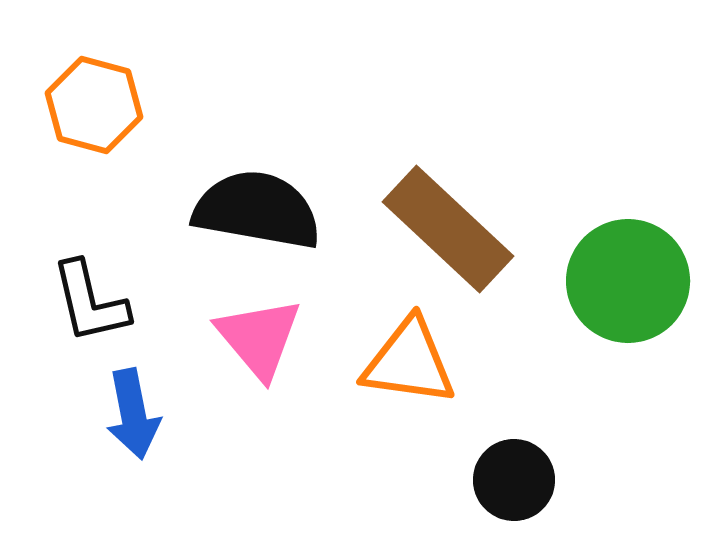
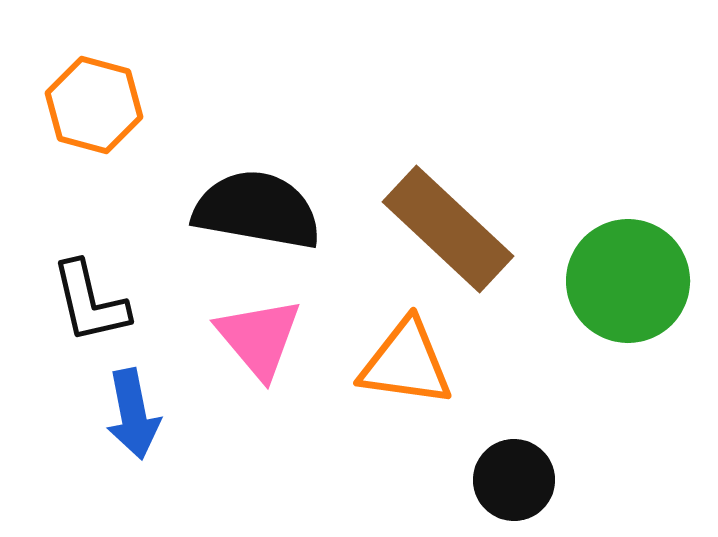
orange triangle: moved 3 px left, 1 px down
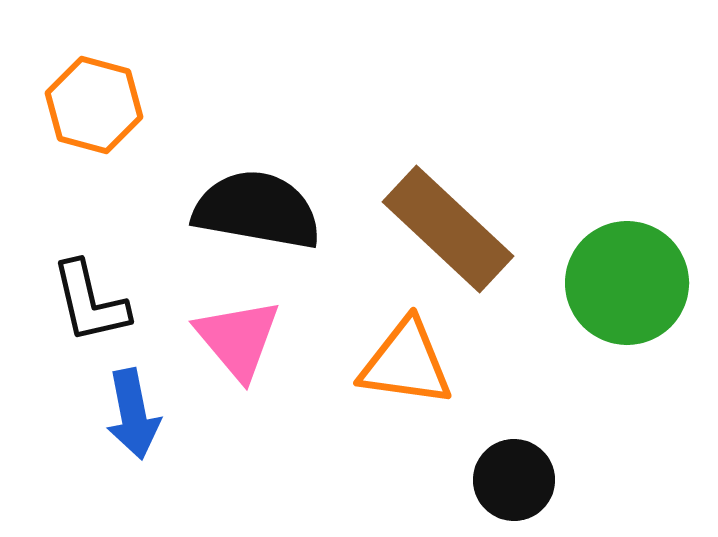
green circle: moved 1 px left, 2 px down
pink triangle: moved 21 px left, 1 px down
